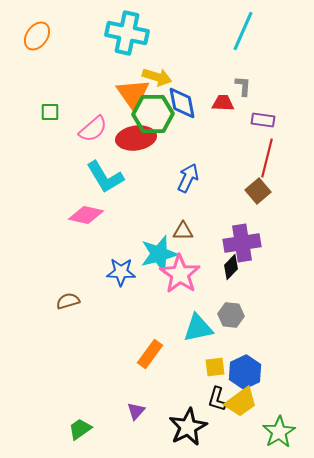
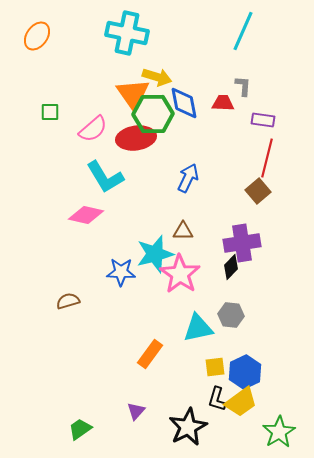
blue diamond: moved 2 px right
cyan star: moved 4 px left
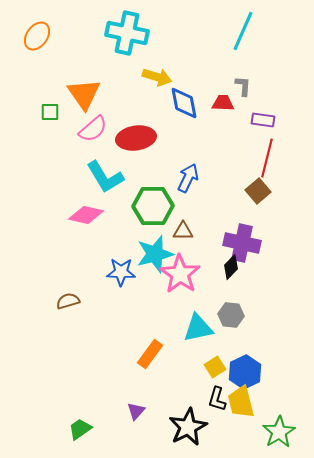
orange triangle: moved 49 px left
green hexagon: moved 92 px down
purple cross: rotated 21 degrees clockwise
yellow square: rotated 25 degrees counterclockwise
yellow trapezoid: rotated 112 degrees clockwise
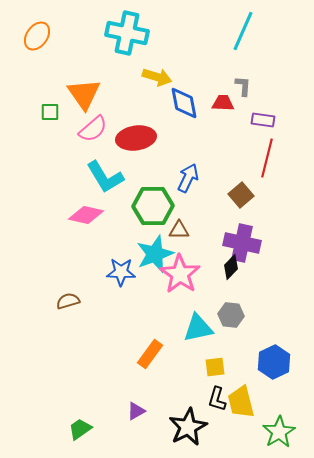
brown square: moved 17 px left, 4 px down
brown triangle: moved 4 px left, 1 px up
cyan star: rotated 6 degrees counterclockwise
yellow square: rotated 25 degrees clockwise
blue hexagon: moved 29 px right, 10 px up
purple triangle: rotated 18 degrees clockwise
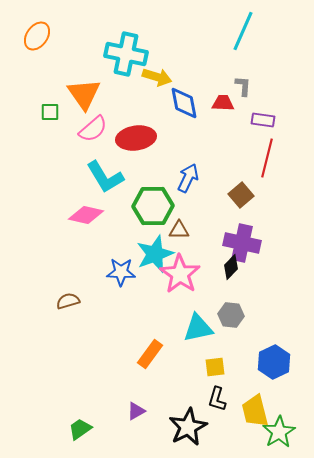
cyan cross: moved 1 px left, 21 px down
yellow trapezoid: moved 14 px right, 9 px down
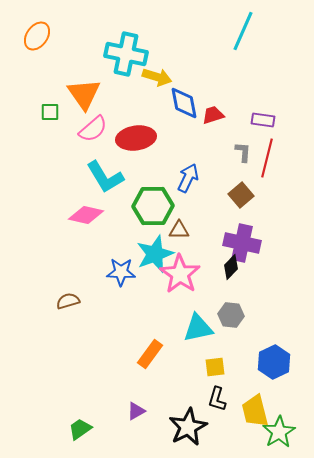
gray L-shape: moved 66 px down
red trapezoid: moved 10 px left, 12 px down; rotated 20 degrees counterclockwise
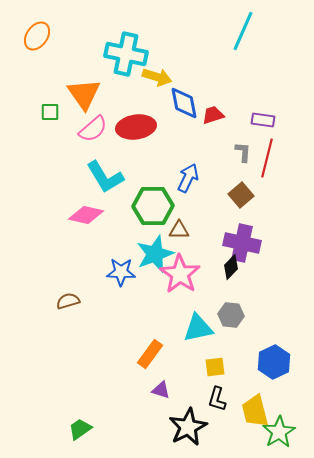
red ellipse: moved 11 px up
purple triangle: moved 25 px right, 21 px up; rotated 48 degrees clockwise
